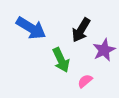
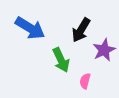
blue arrow: moved 1 px left
pink semicircle: rotated 35 degrees counterclockwise
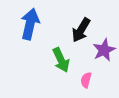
blue arrow: moved 4 px up; rotated 108 degrees counterclockwise
pink semicircle: moved 1 px right, 1 px up
